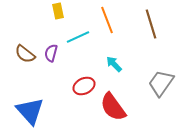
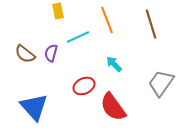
blue triangle: moved 4 px right, 4 px up
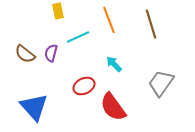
orange line: moved 2 px right
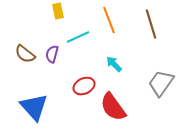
purple semicircle: moved 1 px right, 1 px down
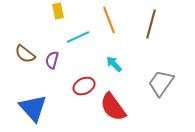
brown line: rotated 32 degrees clockwise
purple semicircle: moved 6 px down
blue triangle: moved 1 px left, 1 px down
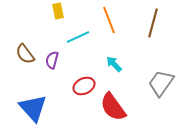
brown line: moved 2 px right, 1 px up
brown semicircle: rotated 15 degrees clockwise
